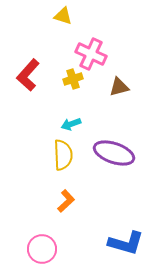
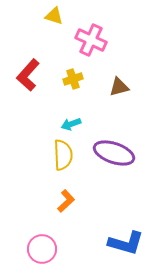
yellow triangle: moved 9 px left
pink cross: moved 14 px up
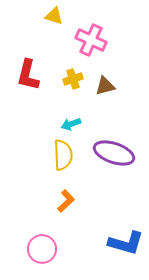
red L-shape: rotated 28 degrees counterclockwise
brown triangle: moved 14 px left, 1 px up
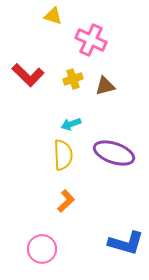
yellow triangle: moved 1 px left
red L-shape: rotated 60 degrees counterclockwise
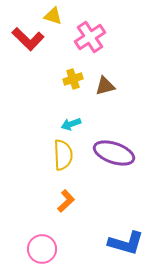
pink cross: moved 1 px left, 3 px up; rotated 32 degrees clockwise
red L-shape: moved 36 px up
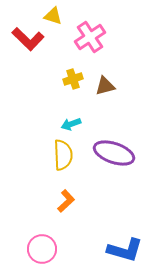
blue L-shape: moved 1 px left, 7 px down
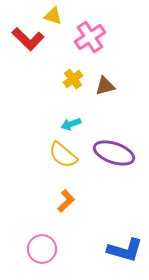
yellow cross: rotated 18 degrees counterclockwise
yellow semicircle: rotated 132 degrees clockwise
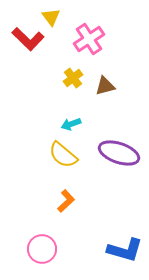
yellow triangle: moved 2 px left, 1 px down; rotated 36 degrees clockwise
pink cross: moved 1 px left, 2 px down
yellow cross: moved 1 px up
purple ellipse: moved 5 px right
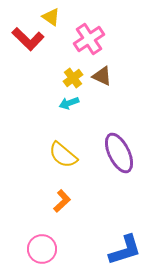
yellow triangle: rotated 18 degrees counterclockwise
brown triangle: moved 3 px left, 10 px up; rotated 40 degrees clockwise
cyan arrow: moved 2 px left, 21 px up
purple ellipse: rotated 45 degrees clockwise
orange L-shape: moved 4 px left
blue L-shape: rotated 33 degrees counterclockwise
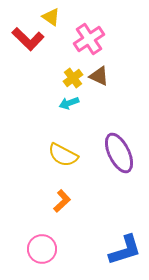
brown triangle: moved 3 px left
yellow semicircle: rotated 12 degrees counterclockwise
